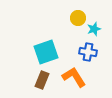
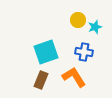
yellow circle: moved 2 px down
cyan star: moved 1 px right, 2 px up
blue cross: moved 4 px left
brown rectangle: moved 1 px left
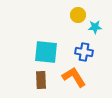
yellow circle: moved 5 px up
cyan star: rotated 16 degrees clockwise
cyan square: rotated 25 degrees clockwise
brown rectangle: rotated 24 degrees counterclockwise
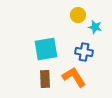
cyan star: rotated 16 degrees clockwise
cyan square: moved 3 px up; rotated 15 degrees counterclockwise
brown rectangle: moved 4 px right, 1 px up
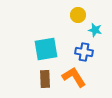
cyan star: moved 3 px down
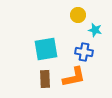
orange L-shape: rotated 110 degrees clockwise
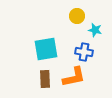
yellow circle: moved 1 px left, 1 px down
